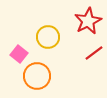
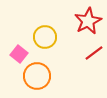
yellow circle: moved 3 px left
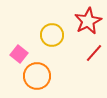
yellow circle: moved 7 px right, 2 px up
red line: rotated 12 degrees counterclockwise
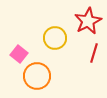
yellow circle: moved 3 px right, 3 px down
red line: rotated 24 degrees counterclockwise
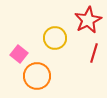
red star: moved 1 px up
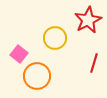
red line: moved 10 px down
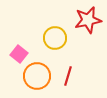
red star: rotated 16 degrees clockwise
red line: moved 26 px left, 13 px down
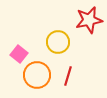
red star: moved 1 px right
yellow circle: moved 3 px right, 4 px down
orange circle: moved 1 px up
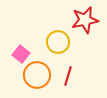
red star: moved 4 px left
pink square: moved 2 px right
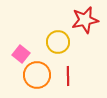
red line: rotated 18 degrees counterclockwise
